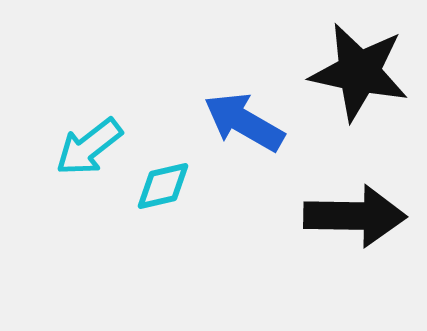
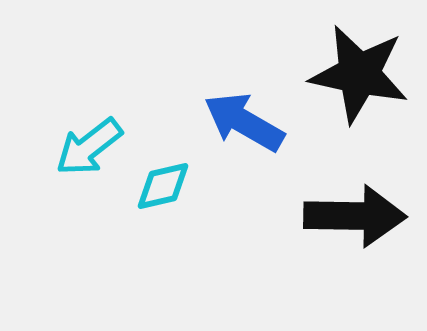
black star: moved 2 px down
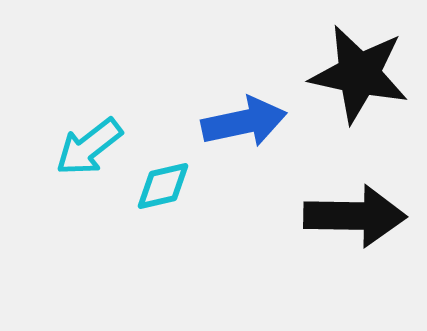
blue arrow: rotated 138 degrees clockwise
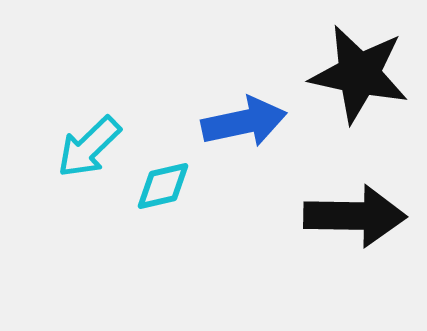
cyan arrow: rotated 6 degrees counterclockwise
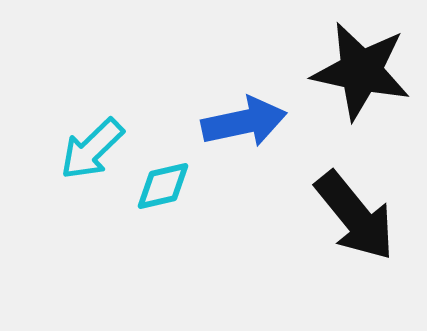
black star: moved 2 px right, 3 px up
cyan arrow: moved 3 px right, 2 px down
black arrow: rotated 50 degrees clockwise
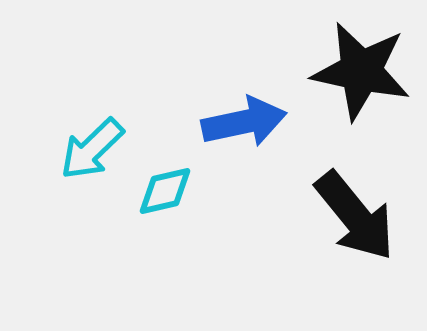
cyan diamond: moved 2 px right, 5 px down
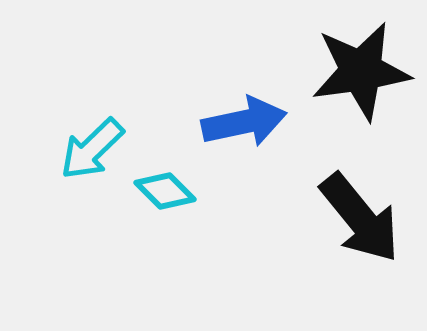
black star: rotated 20 degrees counterclockwise
cyan diamond: rotated 58 degrees clockwise
black arrow: moved 5 px right, 2 px down
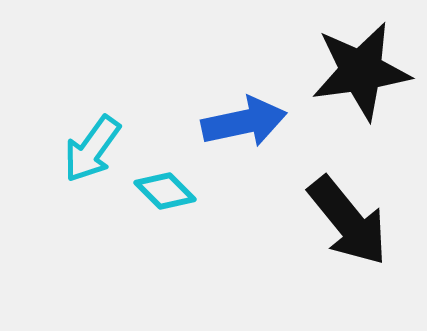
cyan arrow: rotated 10 degrees counterclockwise
black arrow: moved 12 px left, 3 px down
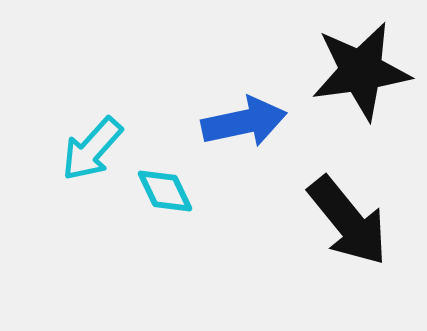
cyan arrow: rotated 6 degrees clockwise
cyan diamond: rotated 20 degrees clockwise
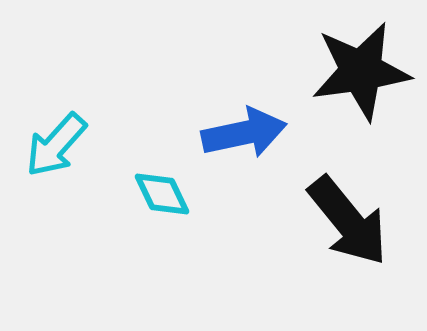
blue arrow: moved 11 px down
cyan arrow: moved 36 px left, 4 px up
cyan diamond: moved 3 px left, 3 px down
